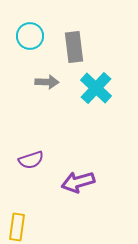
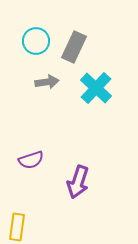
cyan circle: moved 6 px right, 5 px down
gray rectangle: rotated 32 degrees clockwise
gray arrow: rotated 10 degrees counterclockwise
purple arrow: rotated 56 degrees counterclockwise
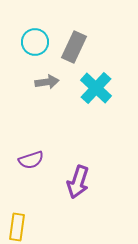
cyan circle: moved 1 px left, 1 px down
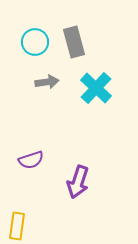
gray rectangle: moved 5 px up; rotated 40 degrees counterclockwise
yellow rectangle: moved 1 px up
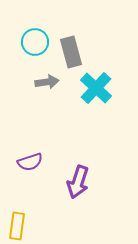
gray rectangle: moved 3 px left, 10 px down
purple semicircle: moved 1 px left, 2 px down
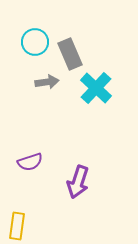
gray rectangle: moved 1 px left, 2 px down; rotated 8 degrees counterclockwise
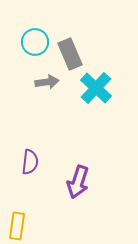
purple semicircle: rotated 65 degrees counterclockwise
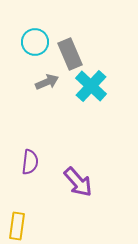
gray arrow: rotated 15 degrees counterclockwise
cyan cross: moved 5 px left, 2 px up
purple arrow: rotated 60 degrees counterclockwise
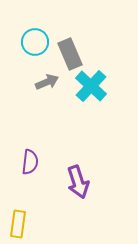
purple arrow: rotated 24 degrees clockwise
yellow rectangle: moved 1 px right, 2 px up
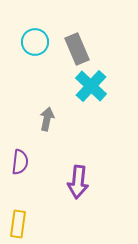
gray rectangle: moved 7 px right, 5 px up
gray arrow: moved 37 px down; rotated 55 degrees counterclockwise
purple semicircle: moved 10 px left
purple arrow: rotated 24 degrees clockwise
